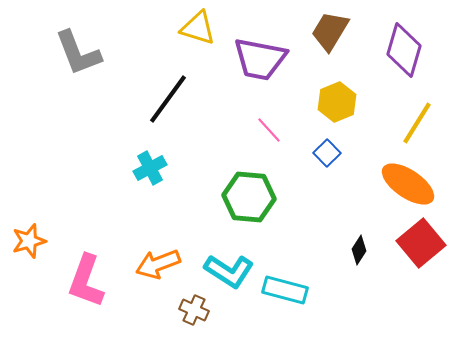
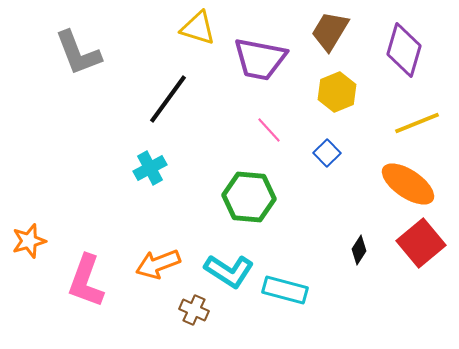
yellow hexagon: moved 10 px up
yellow line: rotated 36 degrees clockwise
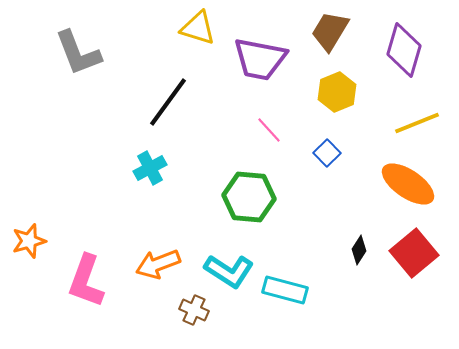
black line: moved 3 px down
red square: moved 7 px left, 10 px down
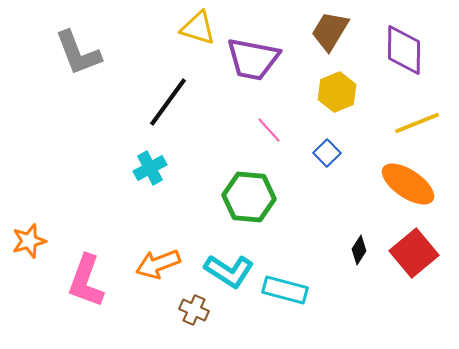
purple diamond: rotated 16 degrees counterclockwise
purple trapezoid: moved 7 px left
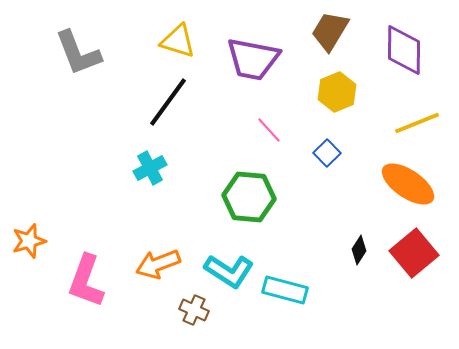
yellow triangle: moved 20 px left, 13 px down
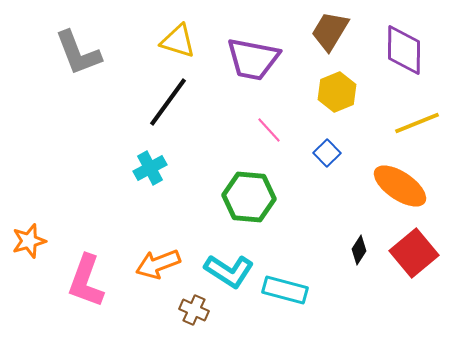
orange ellipse: moved 8 px left, 2 px down
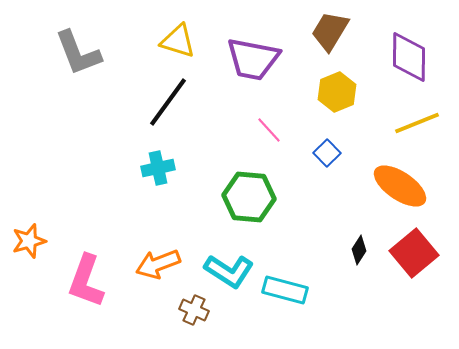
purple diamond: moved 5 px right, 7 px down
cyan cross: moved 8 px right; rotated 16 degrees clockwise
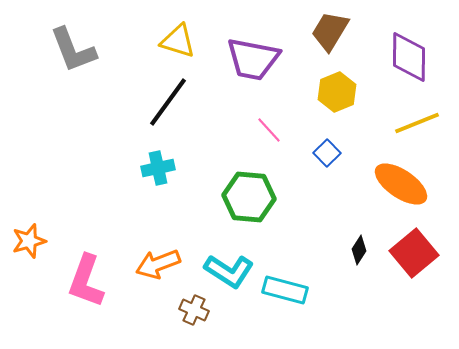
gray L-shape: moved 5 px left, 3 px up
orange ellipse: moved 1 px right, 2 px up
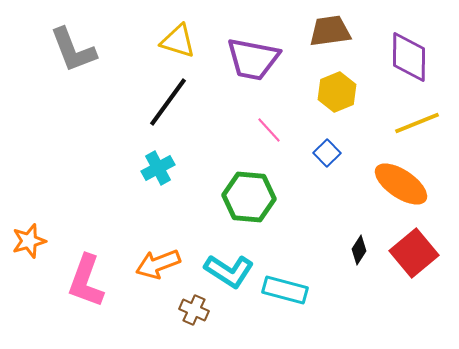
brown trapezoid: rotated 51 degrees clockwise
cyan cross: rotated 16 degrees counterclockwise
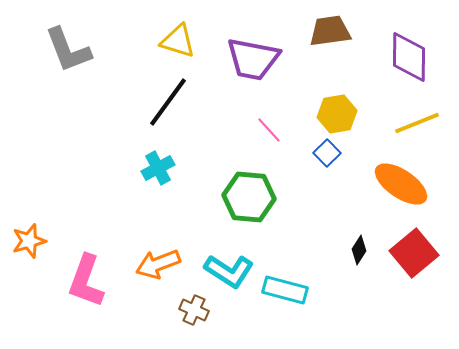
gray L-shape: moved 5 px left
yellow hexagon: moved 22 px down; rotated 12 degrees clockwise
